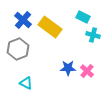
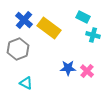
blue cross: moved 1 px right
yellow rectangle: moved 1 px left, 1 px down
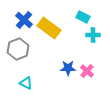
cyan cross: rotated 16 degrees counterclockwise
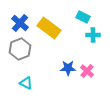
blue cross: moved 4 px left, 3 px down
gray hexagon: moved 2 px right
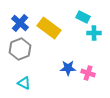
cyan cross: moved 1 px right, 2 px up
pink cross: moved 1 px right, 2 px down; rotated 24 degrees counterclockwise
cyan triangle: moved 2 px left
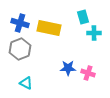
cyan rectangle: rotated 48 degrees clockwise
blue cross: rotated 24 degrees counterclockwise
yellow rectangle: rotated 25 degrees counterclockwise
cyan triangle: moved 2 px right
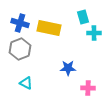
pink cross: moved 15 px down; rotated 16 degrees counterclockwise
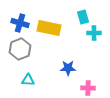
cyan triangle: moved 2 px right, 3 px up; rotated 24 degrees counterclockwise
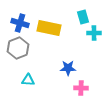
gray hexagon: moved 2 px left, 1 px up
pink cross: moved 7 px left
